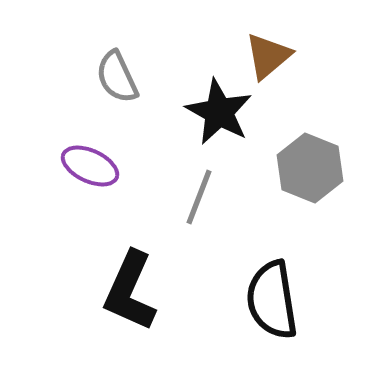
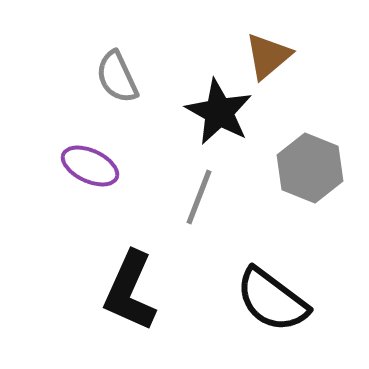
black semicircle: rotated 44 degrees counterclockwise
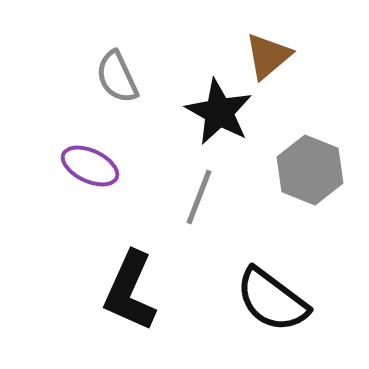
gray hexagon: moved 2 px down
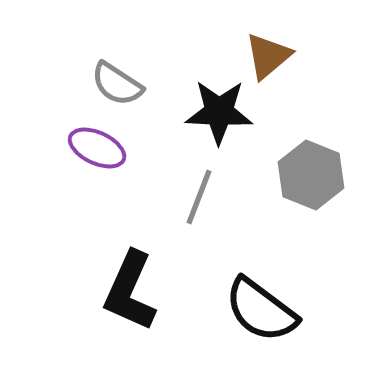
gray semicircle: moved 7 px down; rotated 32 degrees counterclockwise
black star: rotated 26 degrees counterclockwise
purple ellipse: moved 7 px right, 18 px up
gray hexagon: moved 1 px right, 5 px down
black semicircle: moved 11 px left, 10 px down
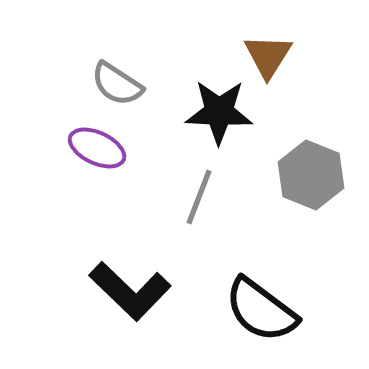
brown triangle: rotated 18 degrees counterclockwise
black L-shape: rotated 70 degrees counterclockwise
